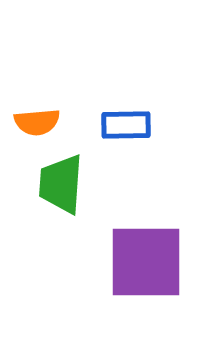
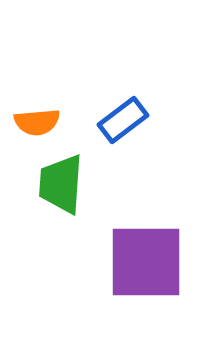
blue rectangle: moved 3 px left, 5 px up; rotated 36 degrees counterclockwise
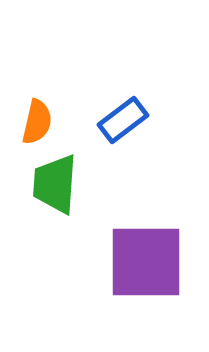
orange semicircle: rotated 72 degrees counterclockwise
green trapezoid: moved 6 px left
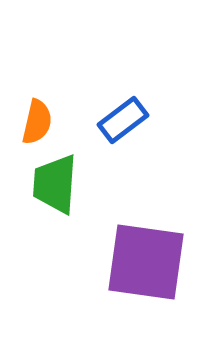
purple square: rotated 8 degrees clockwise
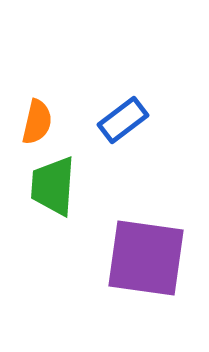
green trapezoid: moved 2 px left, 2 px down
purple square: moved 4 px up
